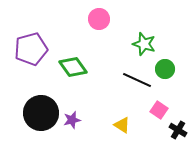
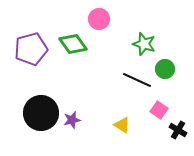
green diamond: moved 23 px up
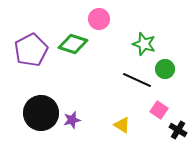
green diamond: rotated 36 degrees counterclockwise
purple pentagon: moved 1 px down; rotated 12 degrees counterclockwise
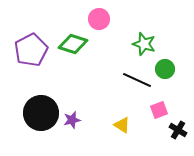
pink square: rotated 36 degrees clockwise
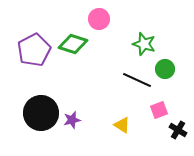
purple pentagon: moved 3 px right
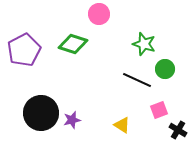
pink circle: moved 5 px up
purple pentagon: moved 10 px left
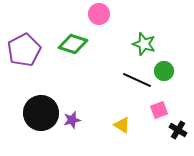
green circle: moved 1 px left, 2 px down
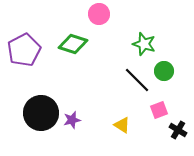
black line: rotated 20 degrees clockwise
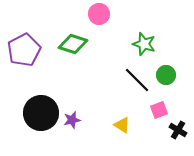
green circle: moved 2 px right, 4 px down
